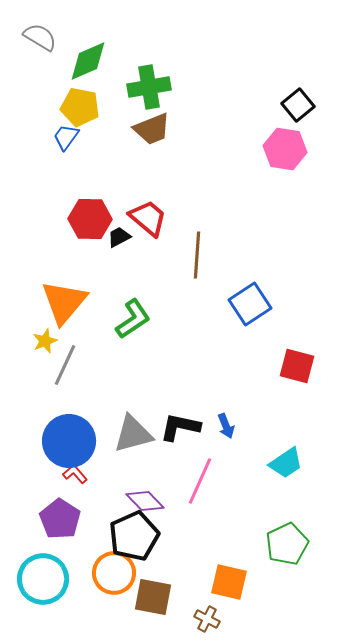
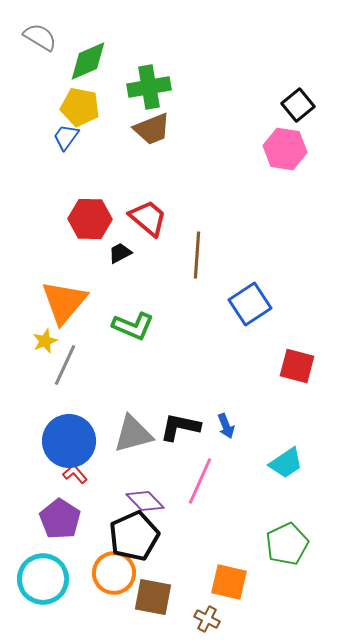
black trapezoid: moved 1 px right, 16 px down
green L-shape: moved 7 px down; rotated 57 degrees clockwise
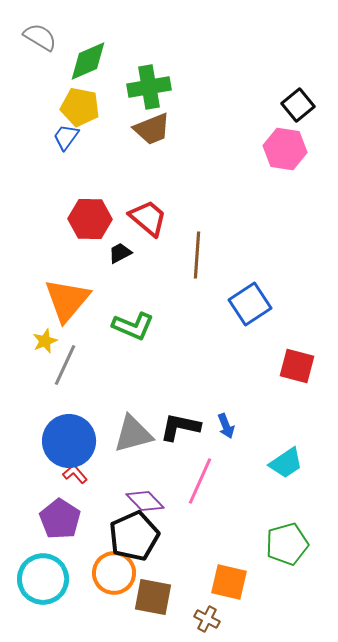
orange triangle: moved 3 px right, 2 px up
green pentagon: rotated 9 degrees clockwise
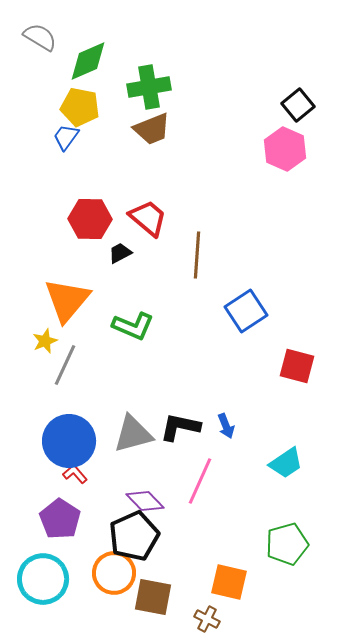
pink hexagon: rotated 15 degrees clockwise
blue square: moved 4 px left, 7 px down
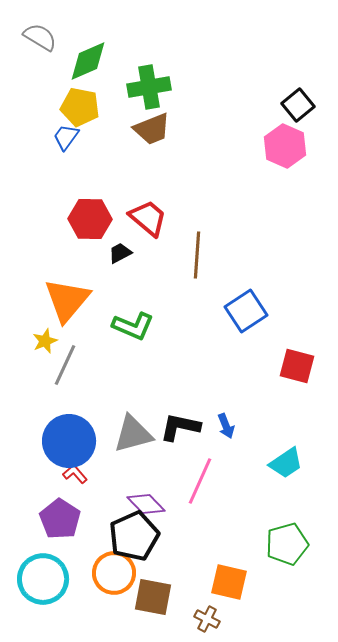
pink hexagon: moved 3 px up
purple diamond: moved 1 px right, 3 px down
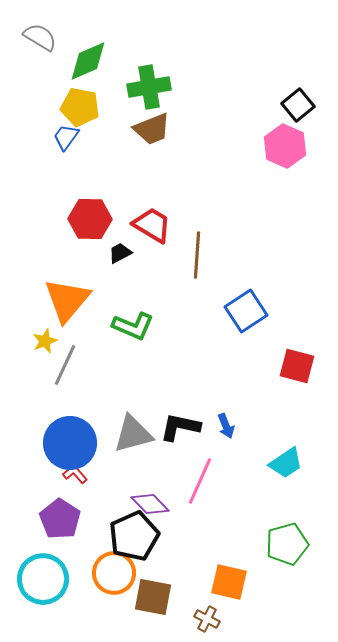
red trapezoid: moved 4 px right, 7 px down; rotated 9 degrees counterclockwise
blue circle: moved 1 px right, 2 px down
purple diamond: moved 4 px right
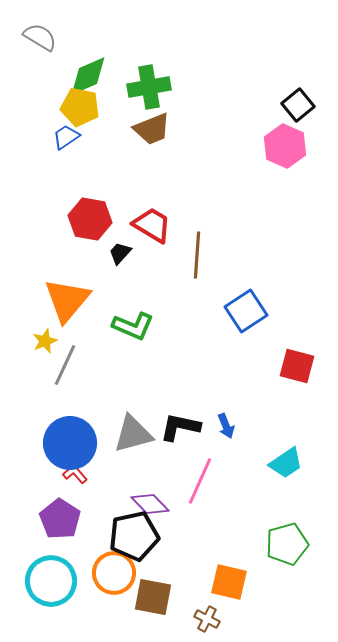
green diamond: moved 15 px down
blue trapezoid: rotated 20 degrees clockwise
red hexagon: rotated 9 degrees clockwise
black trapezoid: rotated 20 degrees counterclockwise
black pentagon: rotated 12 degrees clockwise
cyan circle: moved 8 px right, 2 px down
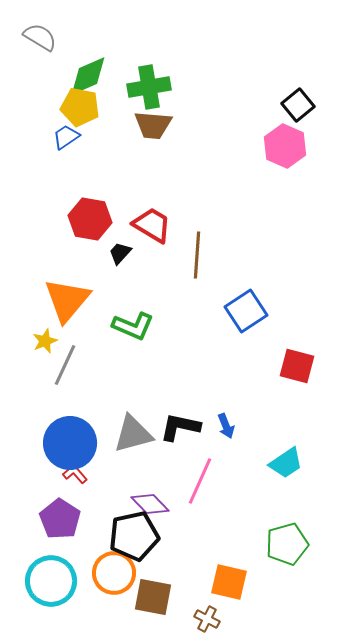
brown trapezoid: moved 1 px right, 4 px up; rotated 27 degrees clockwise
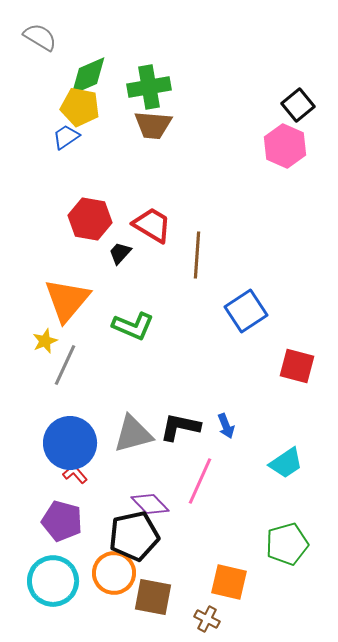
purple pentagon: moved 2 px right, 2 px down; rotated 18 degrees counterclockwise
cyan circle: moved 2 px right
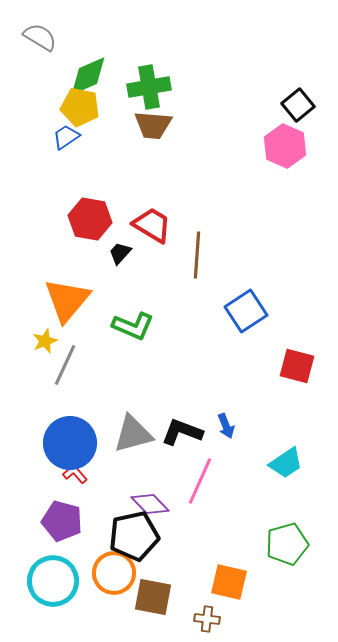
black L-shape: moved 2 px right, 5 px down; rotated 9 degrees clockwise
brown cross: rotated 20 degrees counterclockwise
